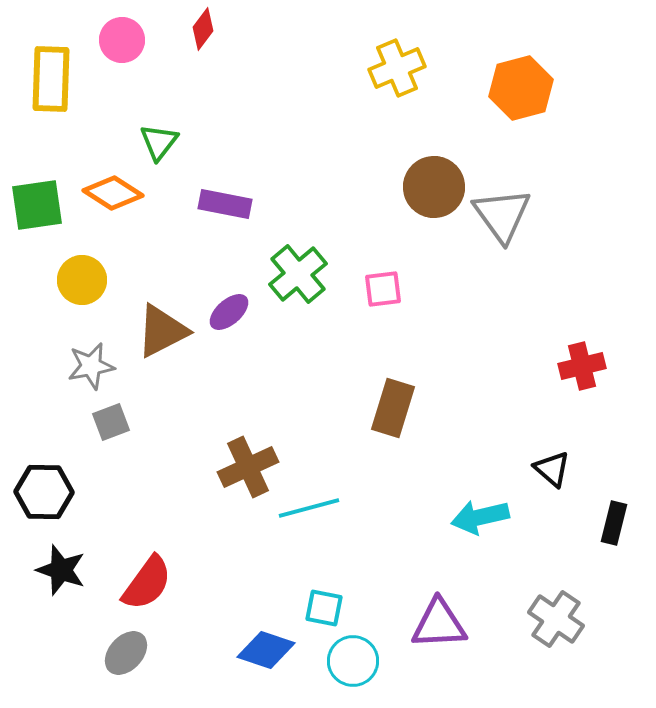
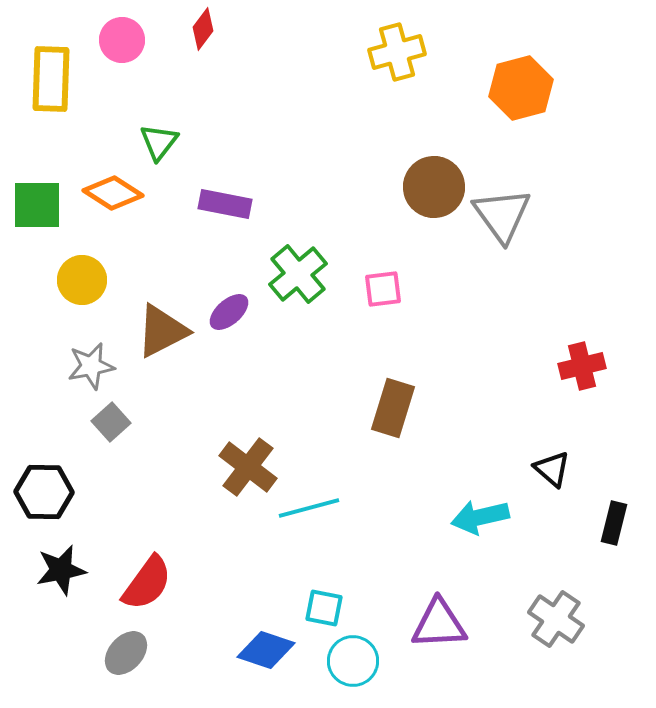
yellow cross: moved 16 px up; rotated 8 degrees clockwise
green square: rotated 8 degrees clockwise
gray square: rotated 21 degrees counterclockwise
brown cross: rotated 28 degrees counterclockwise
black star: rotated 30 degrees counterclockwise
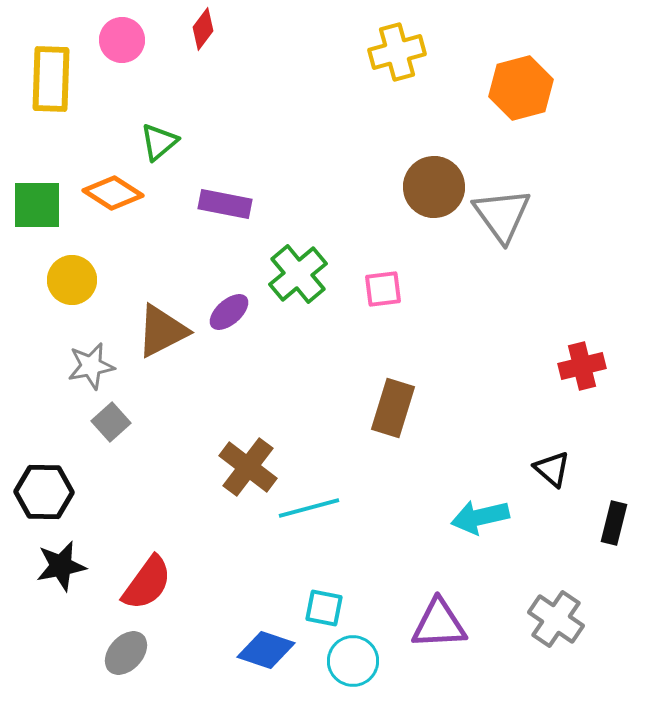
green triangle: rotated 12 degrees clockwise
yellow circle: moved 10 px left
black star: moved 4 px up
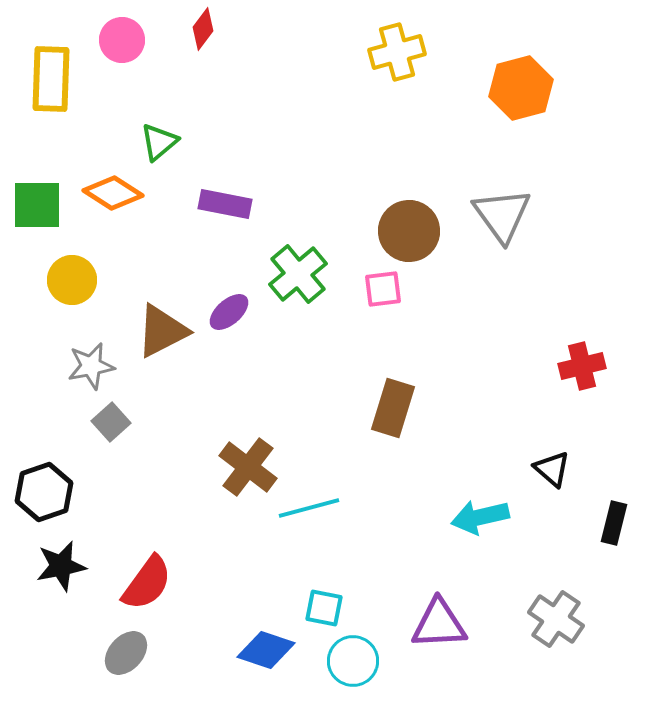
brown circle: moved 25 px left, 44 px down
black hexagon: rotated 20 degrees counterclockwise
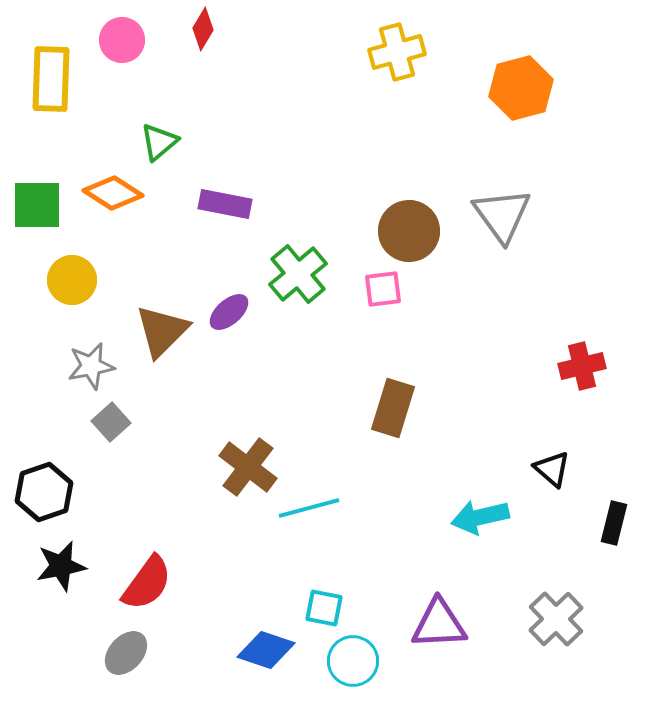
red diamond: rotated 6 degrees counterclockwise
brown triangle: rotated 18 degrees counterclockwise
gray cross: rotated 12 degrees clockwise
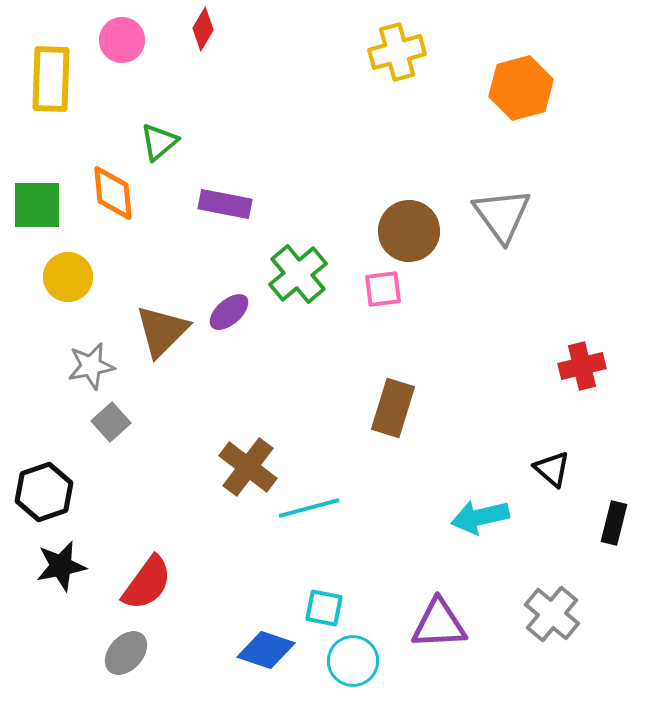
orange diamond: rotated 52 degrees clockwise
yellow circle: moved 4 px left, 3 px up
gray cross: moved 4 px left, 5 px up; rotated 6 degrees counterclockwise
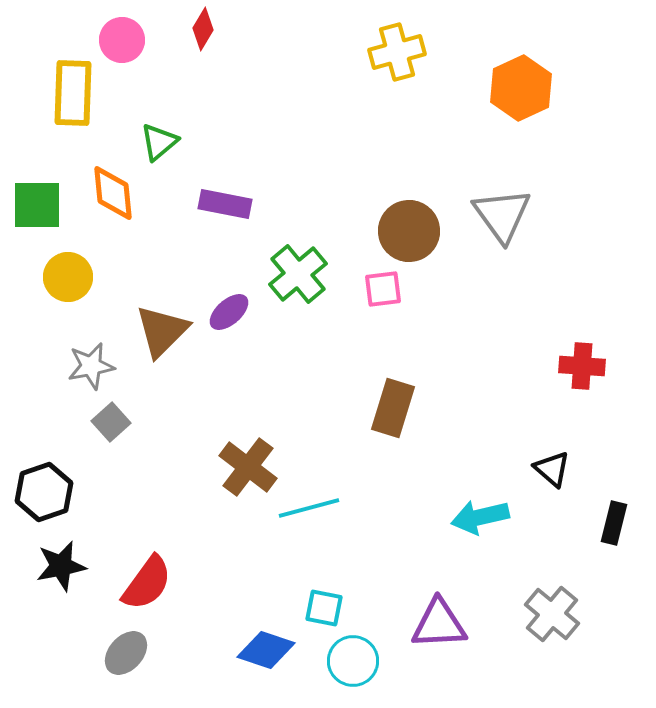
yellow rectangle: moved 22 px right, 14 px down
orange hexagon: rotated 10 degrees counterclockwise
red cross: rotated 18 degrees clockwise
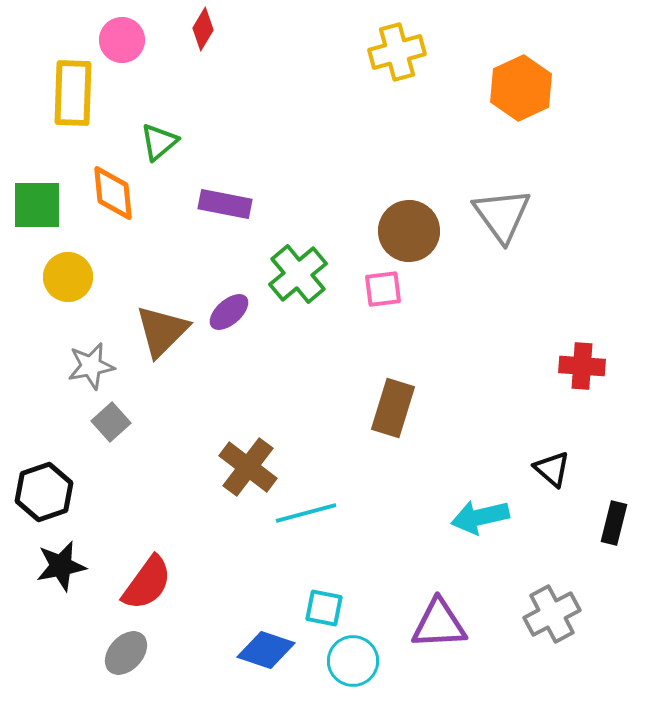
cyan line: moved 3 px left, 5 px down
gray cross: rotated 22 degrees clockwise
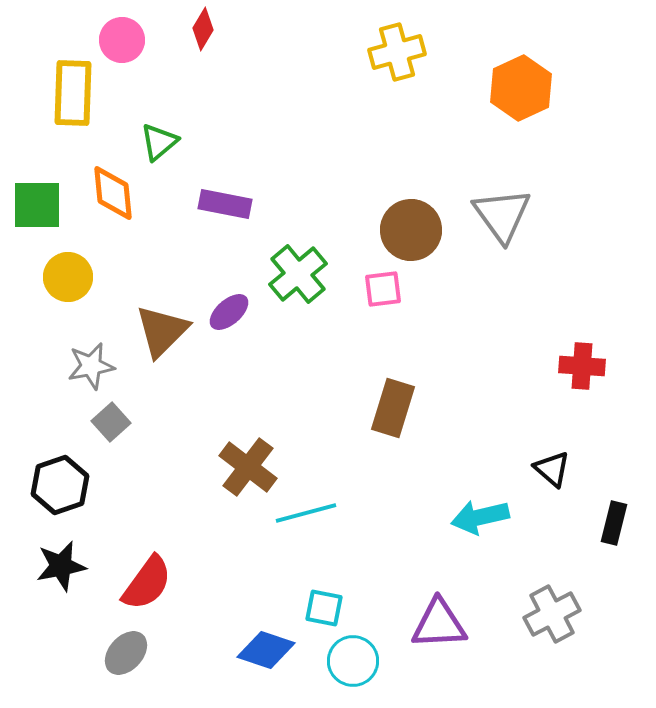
brown circle: moved 2 px right, 1 px up
black hexagon: moved 16 px right, 7 px up
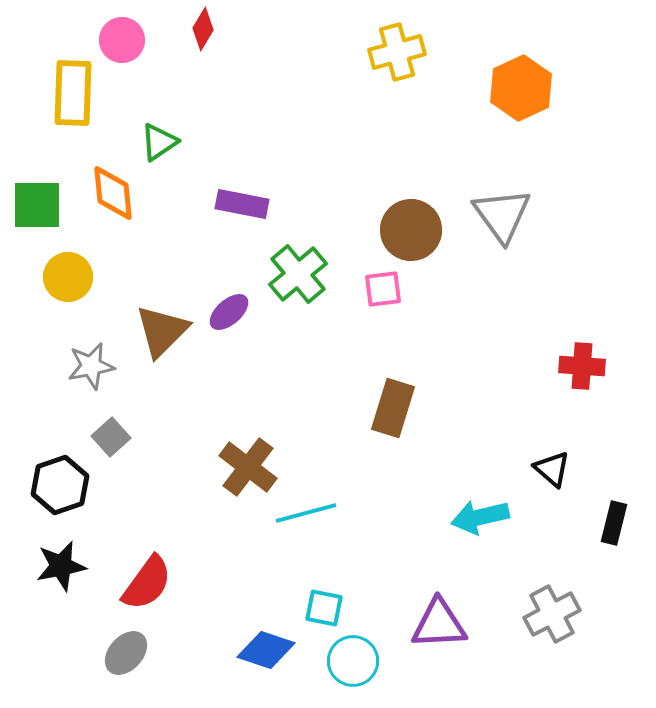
green triangle: rotated 6 degrees clockwise
purple rectangle: moved 17 px right
gray square: moved 15 px down
